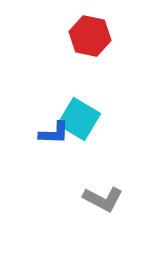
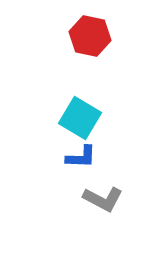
cyan square: moved 1 px right, 1 px up
blue L-shape: moved 27 px right, 24 px down
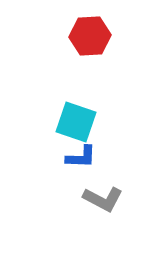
red hexagon: rotated 15 degrees counterclockwise
cyan square: moved 4 px left, 4 px down; rotated 12 degrees counterclockwise
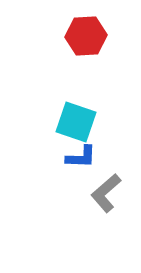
red hexagon: moved 4 px left
gray L-shape: moved 3 px right, 6 px up; rotated 111 degrees clockwise
